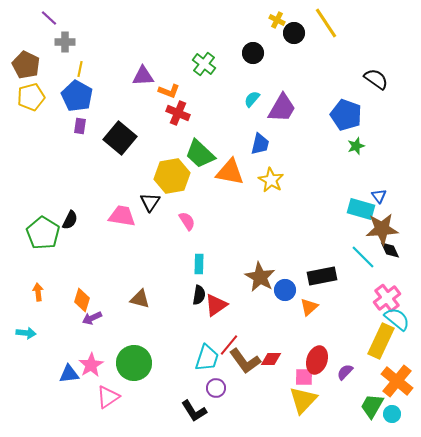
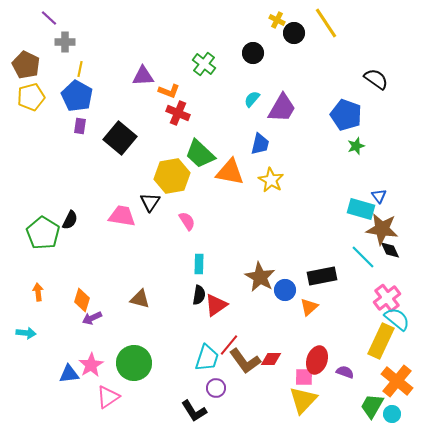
brown star at (382, 229): rotated 12 degrees clockwise
purple semicircle at (345, 372): rotated 66 degrees clockwise
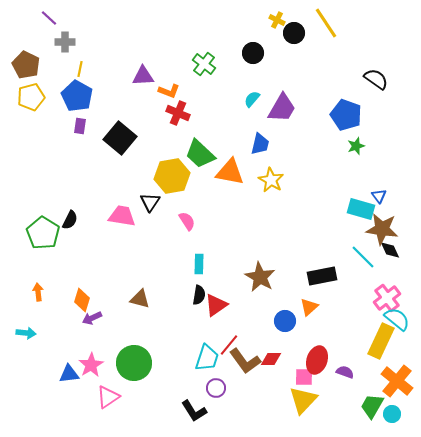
blue circle at (285, 290): moved 31 px down
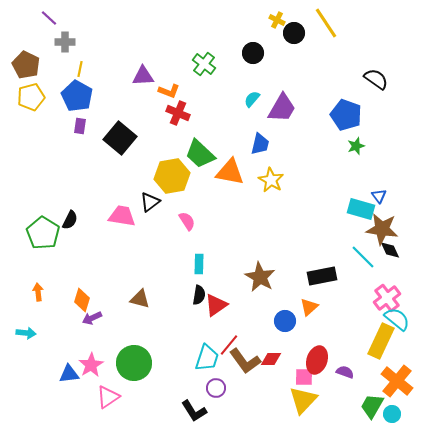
black triangle at (150, 202): rotated 20 degrees clockwise
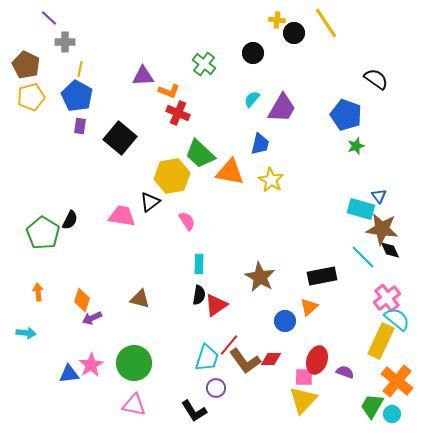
yellow cross at (277, 20): rotated 21 degrees counterclockwise
pink triangle at (108, 397): moved 26 px right, 8 px down; rotated 45 degrees clockwise
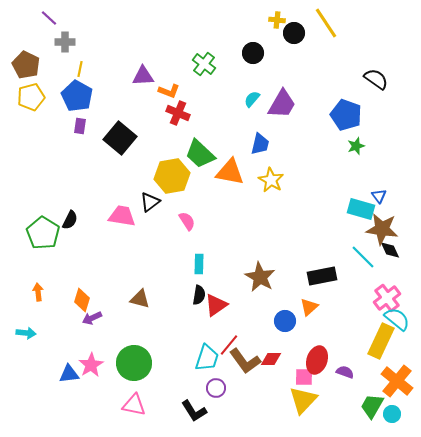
purple trapezoid at (282, 108): moved 4 px up
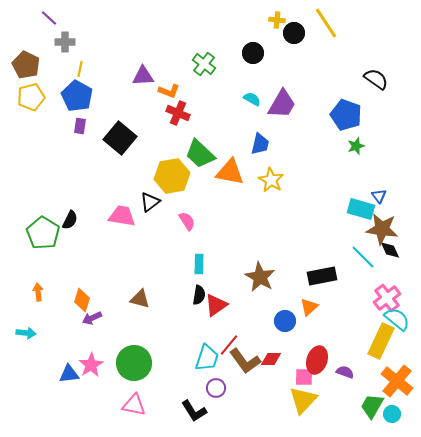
cyan semicircle at (252, 99): rotated 78 degrees clockwise
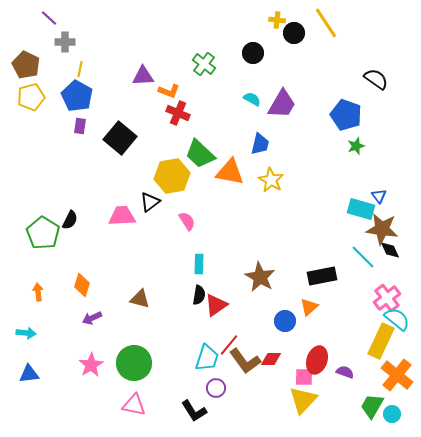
pink trapezoid at (122, 216): rotated 12 degrees counterclockwise
orange diamond at (82, 300): moved 15 px up
blue triangle at (69, 374): moved 40 px left
orange cross at (397, 381): moved 6 px up
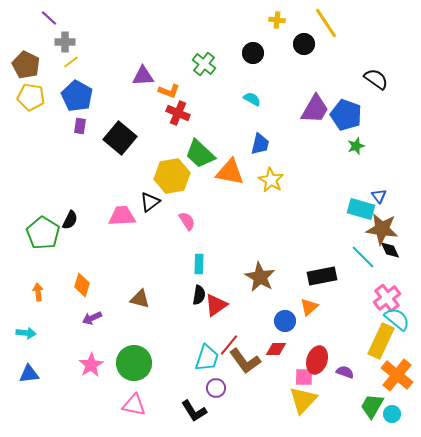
black circle at (294, 33): moved 10 px right, 11 px down
yellow line at (80, 69): moved 9 px left, 7 px up; rotated 42 degrees clockwise
yellow pentagon at (31, 97): rotated 24 degrees clockwise
purple trapezoid at (282, 104): moved 33 px right, 5 px down
red diamond at (271, 359): moved 5 px right, 10 px up
